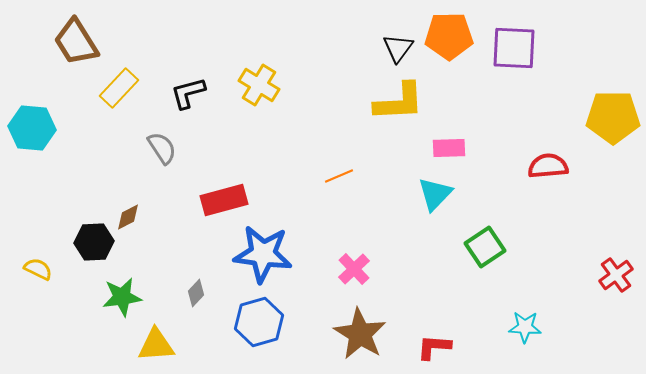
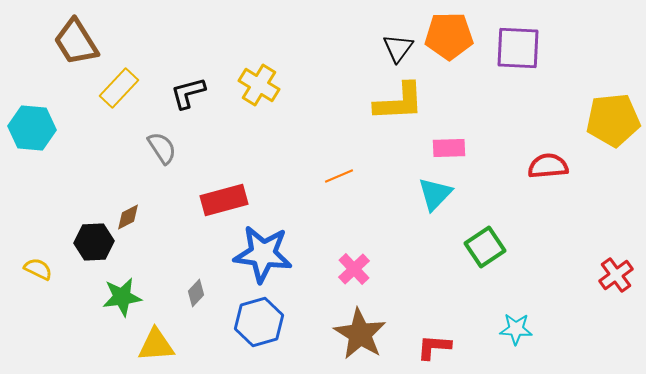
purple square: moved 4 px right
yellow pentagon: moved 3 px down; rotated 6 degrees counterclockwise
cyan star: moved 9 px left, 2 px down
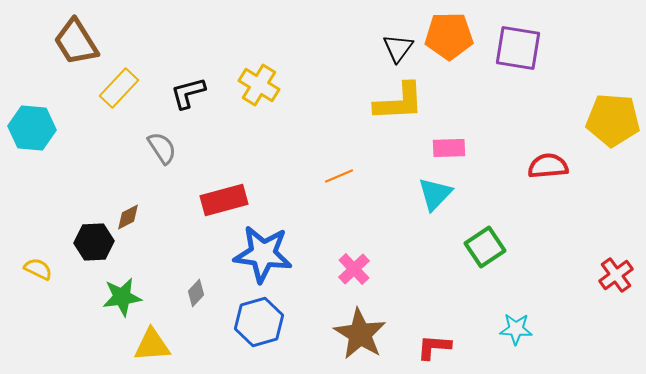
purple square: rotated 6 degrees clockwise
yellow pentagon: rotated 10 degrees clockwise
yellow triangle: moved 4 px left
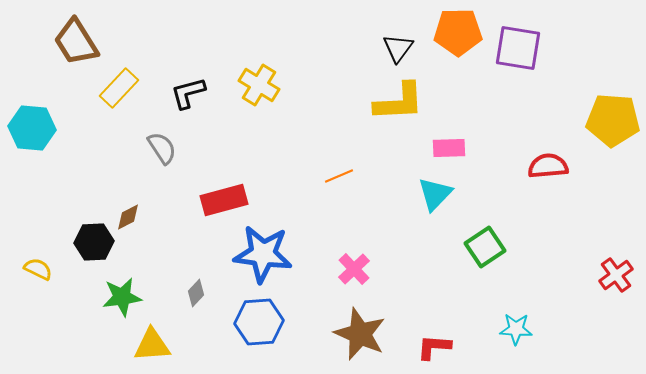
orange pentagon: moved 9 px right, 4 px up
blue hexagon: rotated 12 degrees clockwise
brown star: rotated 8 degrees counterclockwise
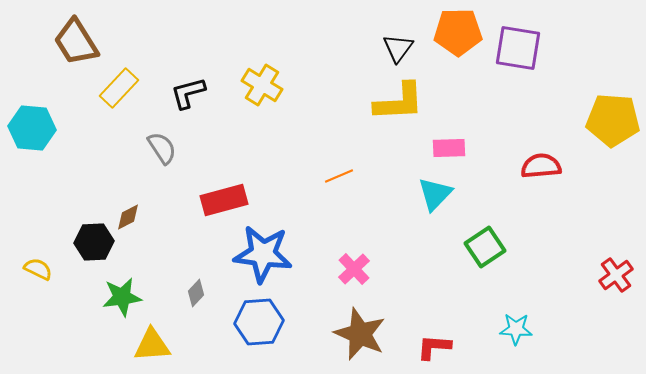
yellow cross: moved 3 px right
red semicircle: moved 7 px left
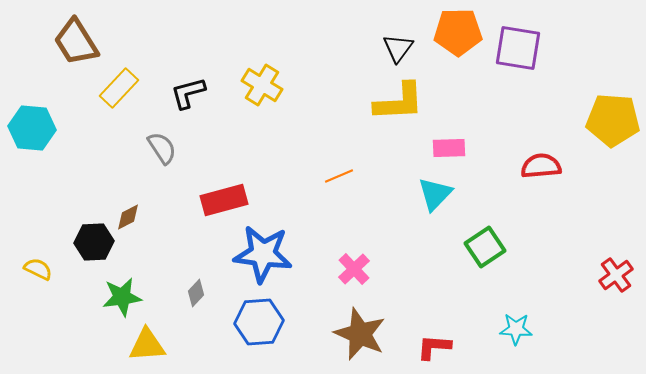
yellow triangle: moved 5 px left
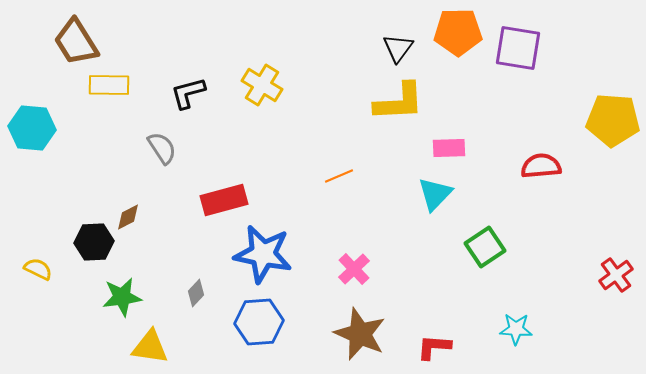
yellow rectangle: moved 10 px left, 3 px up; rotated 48 degrees clockwise
blue star: rotated 4 degrees clockwise
yellow triangle: moved 3 px right, 2 px down; rotated 12 degrees clockwise
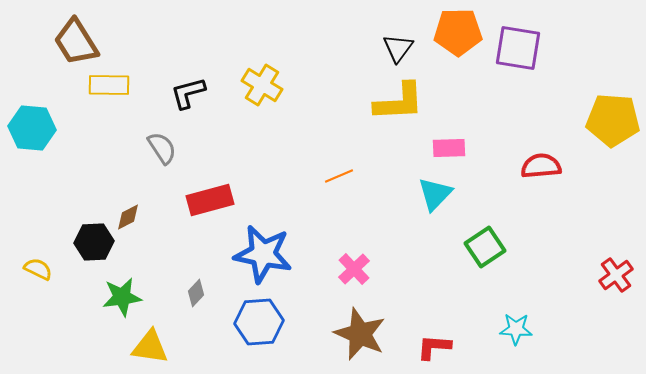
red rectangle: moved 14 px left
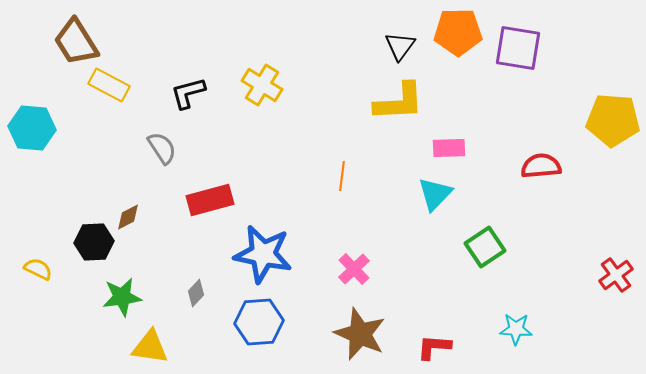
black triangle: moved 2 px right, 2 px up
yellow rectangle: rotated 27 degrees clockwise
orange line: moved 3 px right; rotated 60 degrees counterclockwise
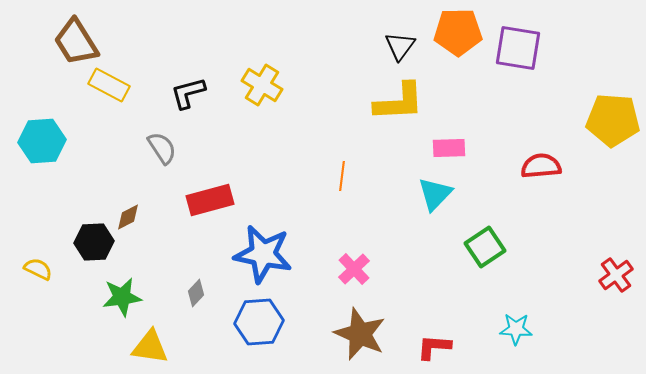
cyan hexagon: moved 10 px right, 13 px down; rotated 9 degrees counterclockwise
